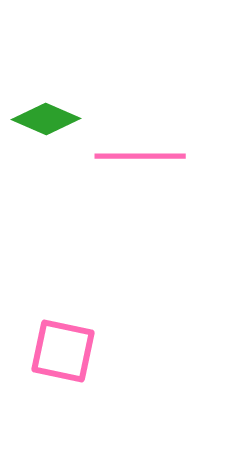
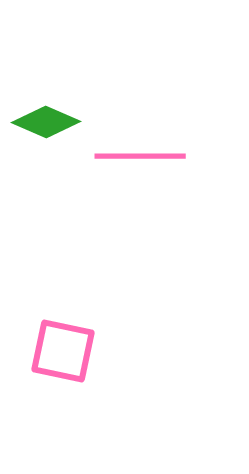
green diamond: moved 3 px down
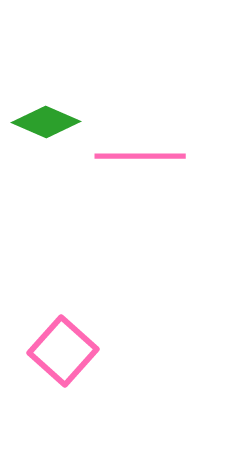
pink square: rotated 30 degrees clockwise
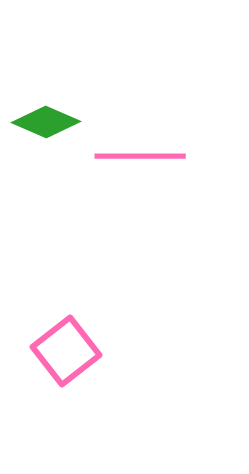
pink square: moved 3 px right; rotated 10 degrees clockwise
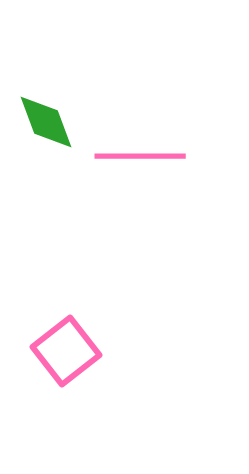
green diamond: rotated 46 degrees clockwise
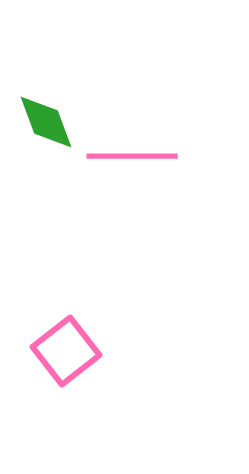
pink line: moved 8 px left
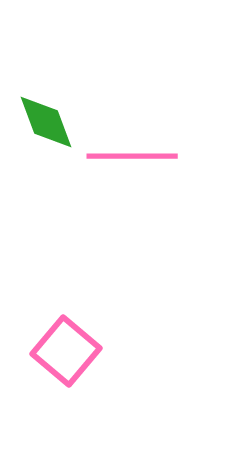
pink square: rotated 12 degrees counterclockwise
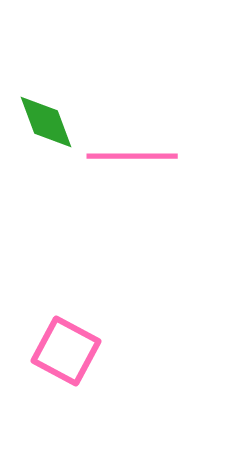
pink square: rotated 12 degrees counterclockwise
